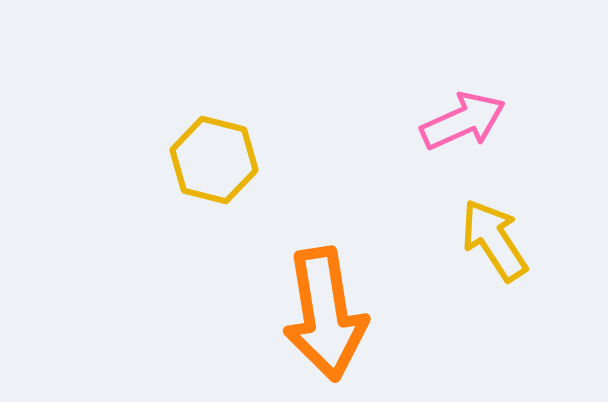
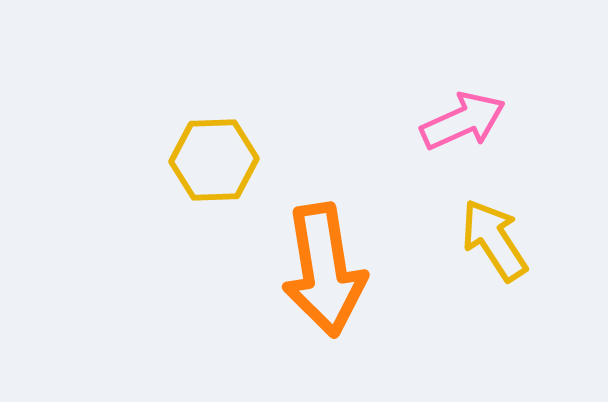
yellow hexagon: rotated 16 degrees counterclockwise
orange arrow: moved 1 px left, 44 px up
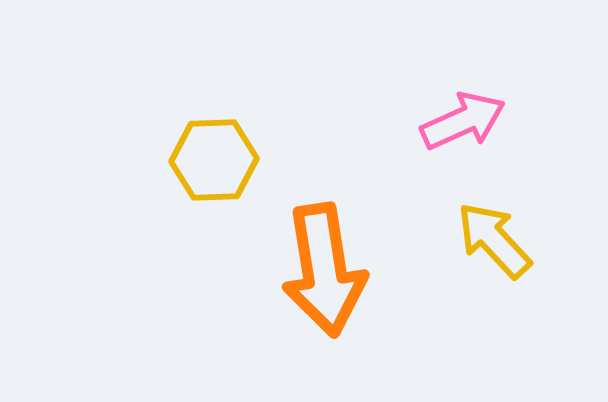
yellow arrow: rotated 10 degrees counterclockwise
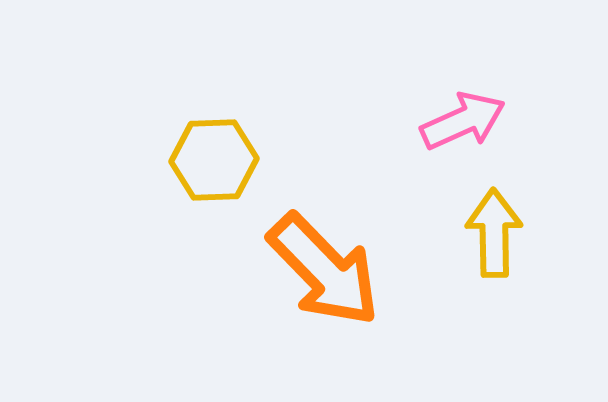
yellow arrow: moved 7 px up; rotated 42 degrees clockwise
orange arrow: rotated 35 degrees counterclockwise
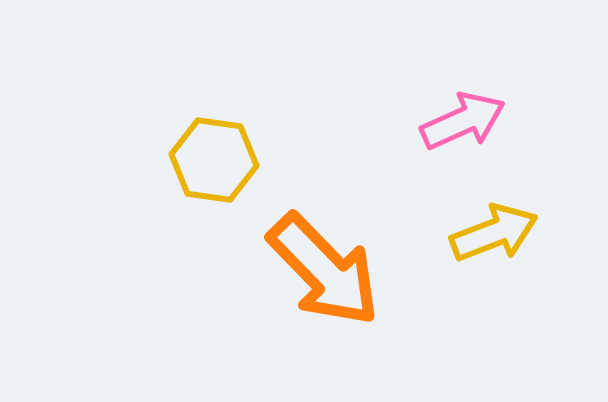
yellow hexagon: rotated 10 degrees clockwise
yellow arrow: rotated 70 degrees clockwise
